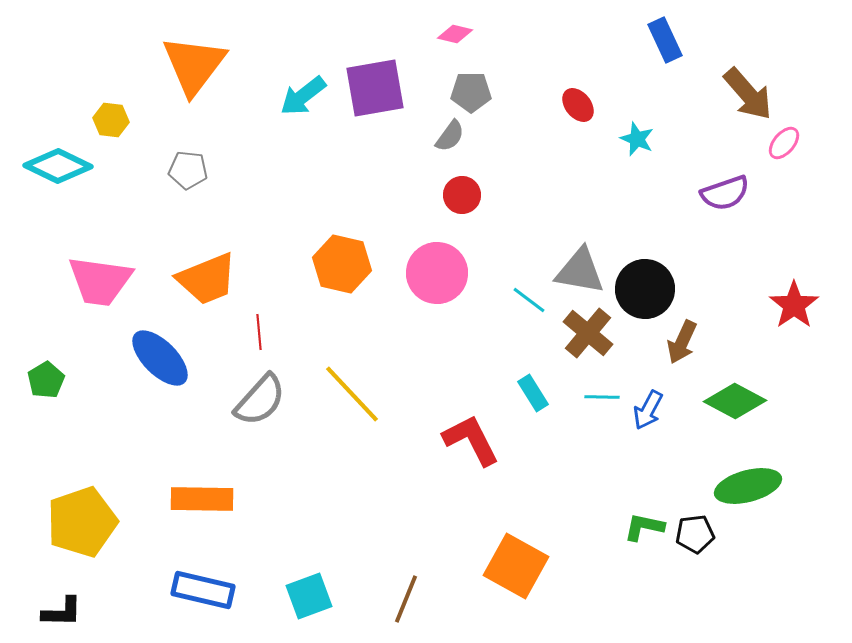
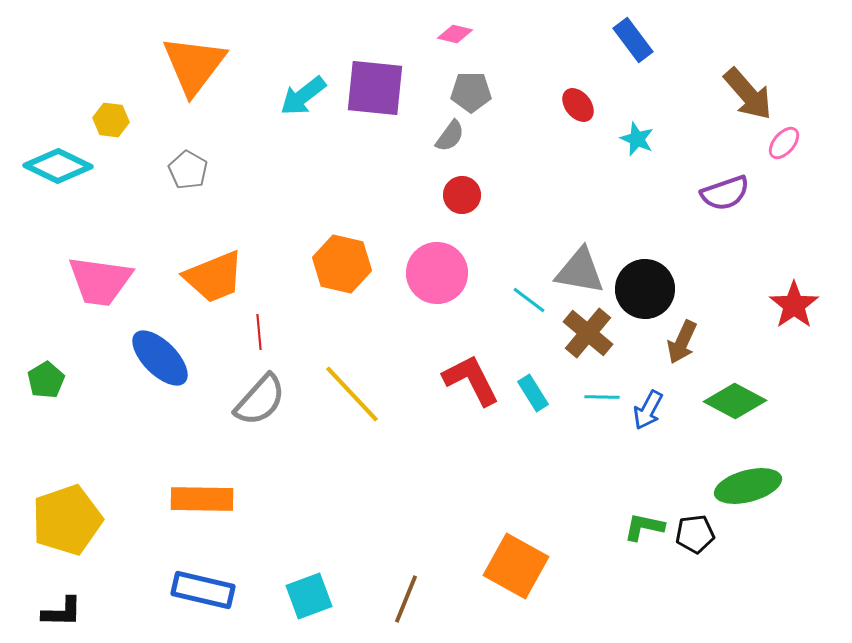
blue rectangle at (665, 40): moved 32 px left; rotated 12 degrees counterclockwise
purple square at (375, 88): rotated 16 degrees clockwise
gray pentagon at (188, 170): rotated 24 degrees clockwise
orange trapezoid at (207, 279): moved 7 px right, 2 px up
red L-shape at (471, 440): moved 60 px up
yellow pentagon at (82, 522): moved 15 px left, 2 px up
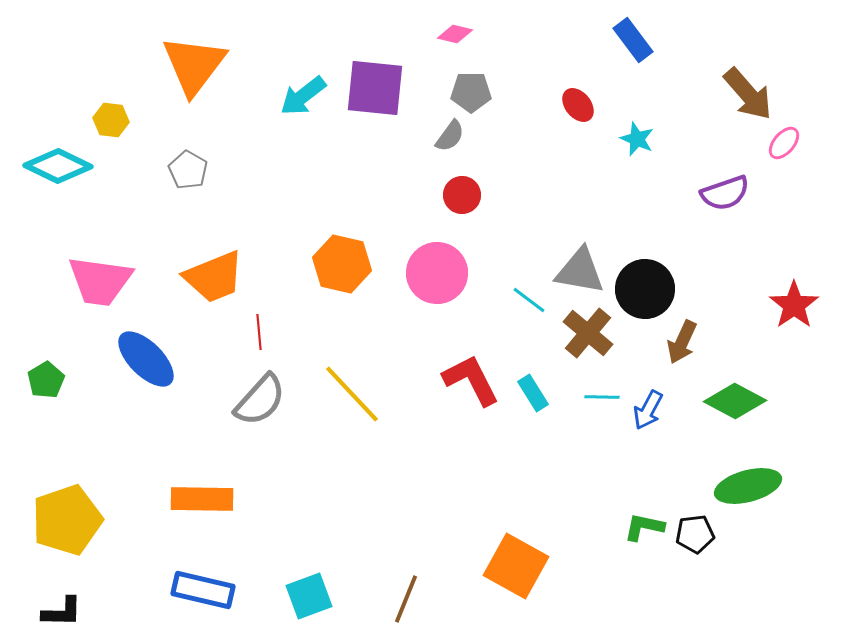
blue ellipse at (160, 358): moved 14 px left, 1 px down
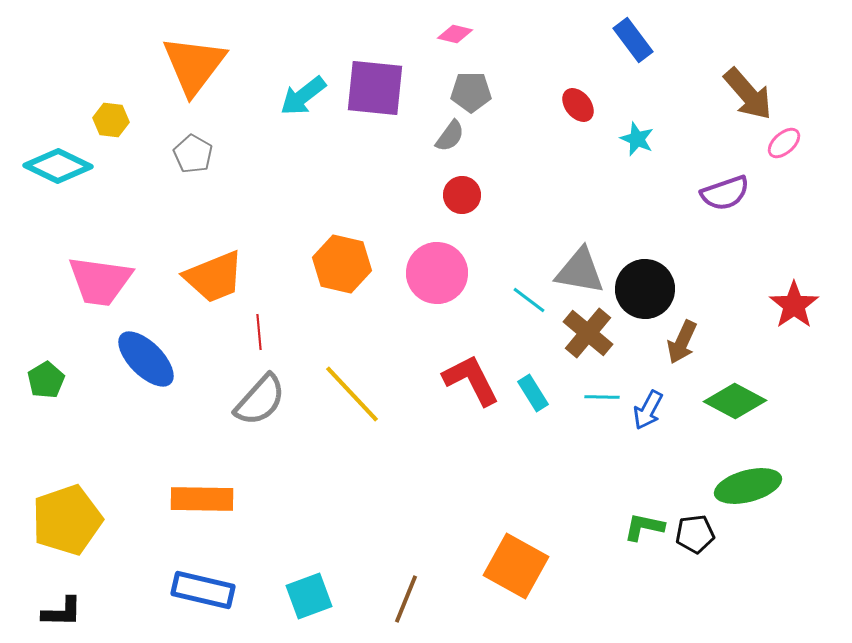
pink ellipse at (784, 143): rotated 8 degrees clockwise
gray pentagon at (188, 170): moved 5 px right, 16 px up
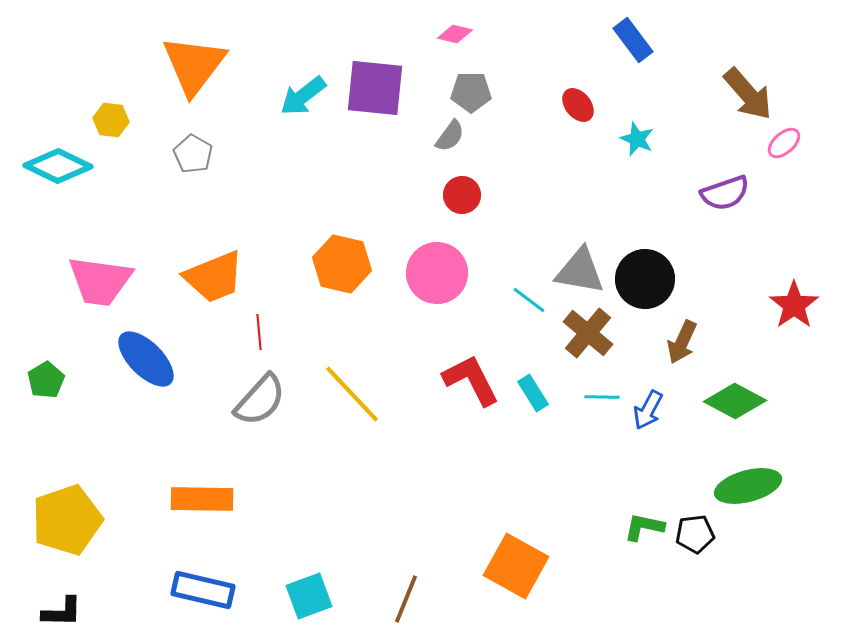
black circle at (645, 289): moved 10 px up
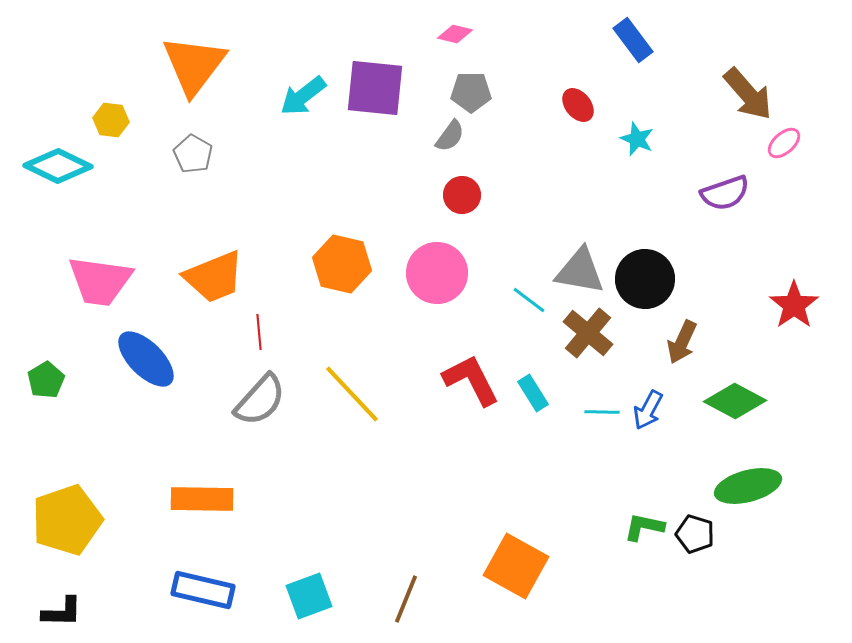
cyan line at (602, 397): moved 15 px down
black pentagon at (695, 534): rotated 24 degrees clockwise
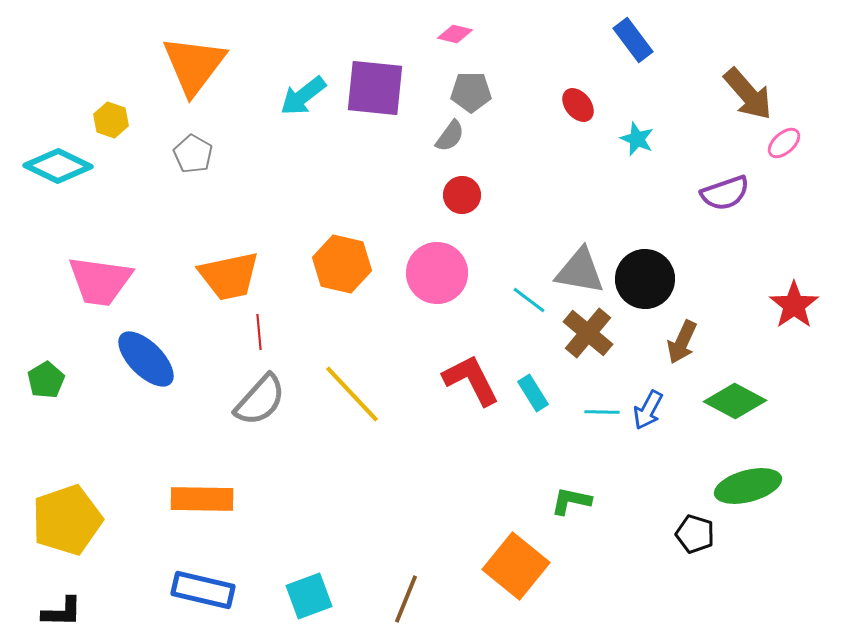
yellow hexagon at (111, 120): rotated 12 degrees clockwise
orange trapezoid at (214, 277): moved 15 px right, 1 px up; rotated 10 degrees clockwise
green L-shape at (644, 527): moved 73 px left, 26 px up
orange square at (516, 566): rotated 10 degrees clockwise
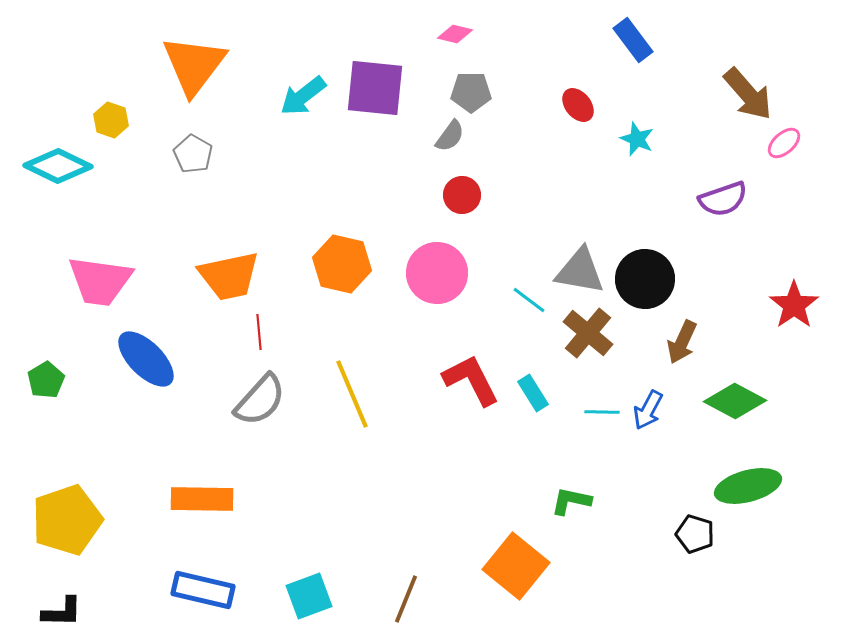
purple semicircle at (725, 193): moved 2 px left, 6 px down
yellow line at (352, 394): rotated 20 degrees clockwise
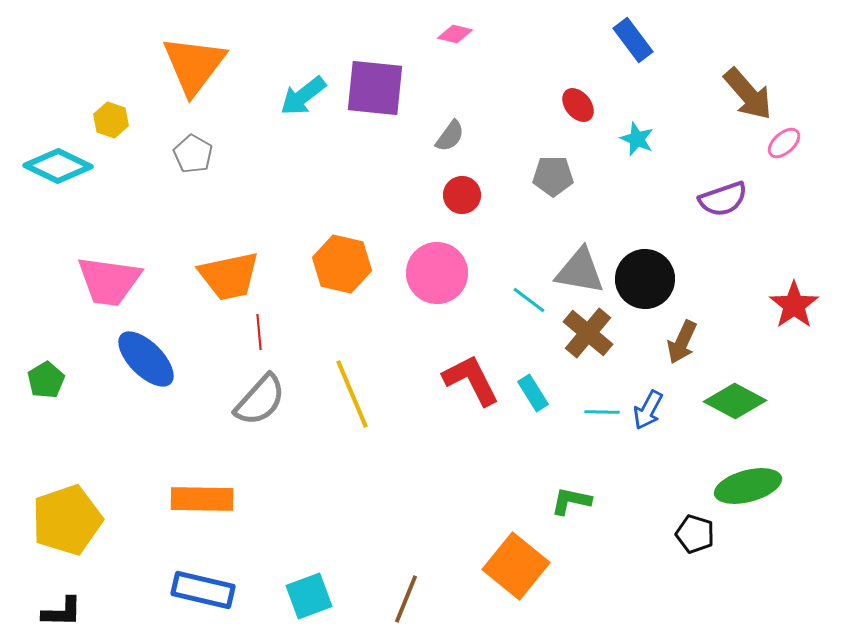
gray pentagon at (471, 92): moved 82 px right, 84 px down
pink trapezoid at (100, 281): moved 9 px right
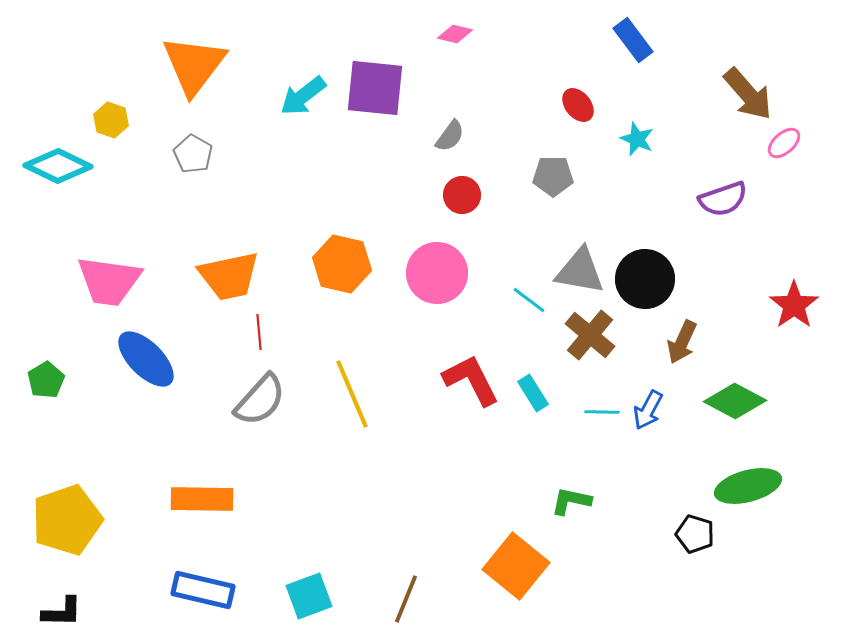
brown cross at (588, 333): moved 2 px right, 2 px down
